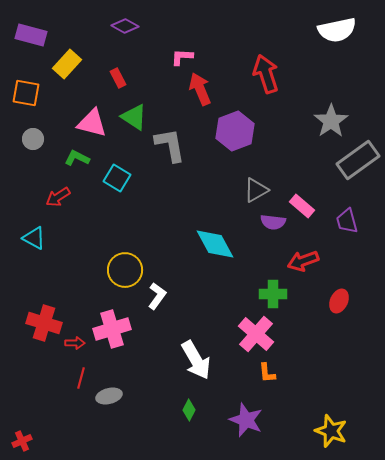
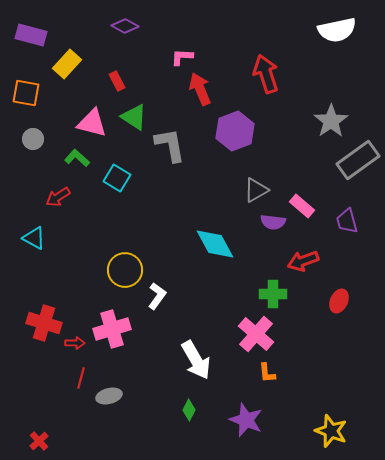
red rectangle at (118, 78): moved 1 px left, 3 px down
green L-shape at (77, 158): rotated 15 degrees clockwise
red cross at (22, 441): moved 17 px right; rotated 18 degrees counterclockwise
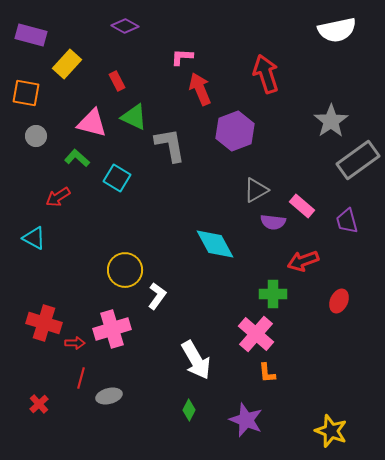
green triangle at (134, 117): rotated 8 degrees counterclockwise
gray circle at (33, 139): moved 3 px right, 3 px up
red cross at (39, 441): moved 37 px up
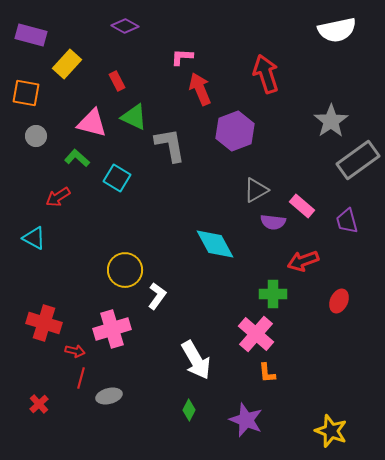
red arrow at (75, 343): moved 8 px down; rotated 12 degrees clockwise
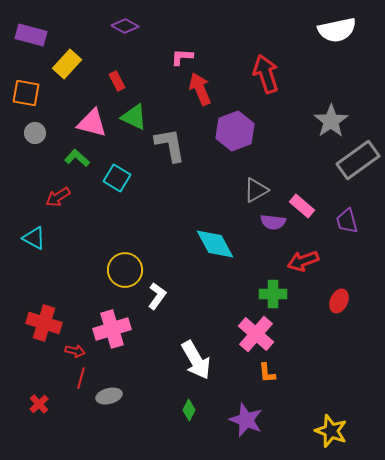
gray circle at (36, 136): moved 1 px left, 3 px up
